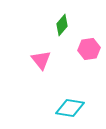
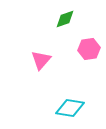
green diamond: moved 3 px right, 6 px up; rotated 30 degrees clockwise
pink triangle: rotated 20 degrees clockwise
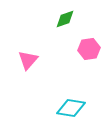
pink triangle: moved 13 px left
cyan diamond: moved 1 px right
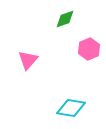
pink hexagon: rotated 15 degrees counterclockwise
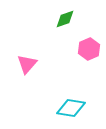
pink triangle: moved 1 px left, 4 px down
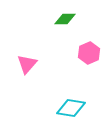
green diamond: rotated 20 degrees clockwise
pink hexagon: moved 4 px down
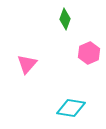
green diamond: rotated 70 degrees counterclockwise
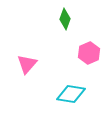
cyan diamond: moved 14 px up
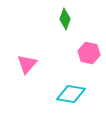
pink hexagon: rotated 25 degrees counterclockwise
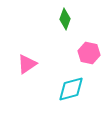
pink triangle: rotated 15 degrees clockwise
cyan diamond: moved 5 px up; rotated 24 degrees counterclockwise
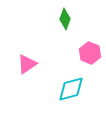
pink hexagon: moved 1 px right; rotated 10 degrees clockwise
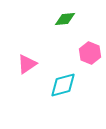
green diamond: rotated 65 degrees clockwise
cyan diamond: moved 8 px left, 4 px up
